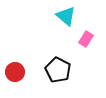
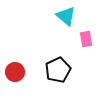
pink rectangle: rotated 42 degrees counterclockwise
black pentagon: rotated 20 degrees clockwise
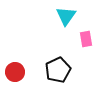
cyan triangle: rotated 25 degrees clockwise
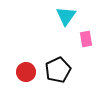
red circle: moved 11 px right
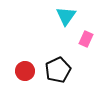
pink rectangle: rotated 35 degrees clockwise
red circle: moved 1 px left, 1 px up
